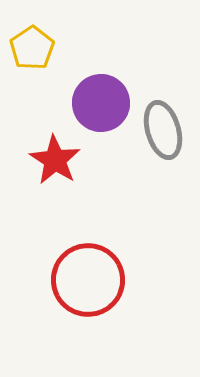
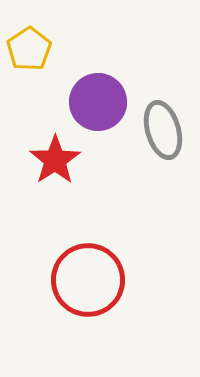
yellow pentagon: moved 3 px left, 1 px down
purple circle: moved 3 px left, 1 px up
red star: rotated 6 degrees clockwise
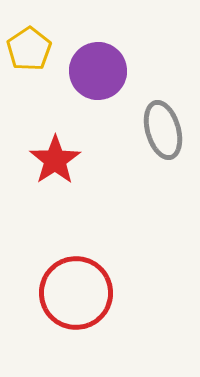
purple circle: moved 31 px up
red circle: moved 12 px left, 13 px down
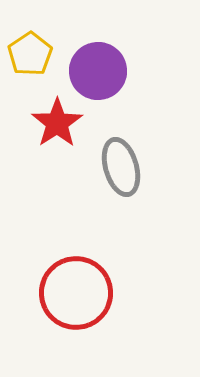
yellow pentagon: moved 1 px right, 5 px down
gray ellipse: moved 42 px left, 37 px down
red star: moved 2 px right, 37 px up
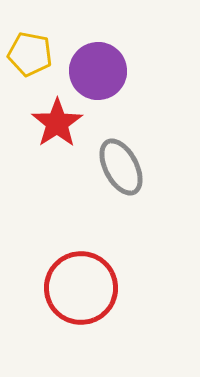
yellow pentagon: rotated 27 degrees counterclockwise
gray ellipse: rotated 12 degrees counterclockwise
red circle: moved 5 px right, 5 px up
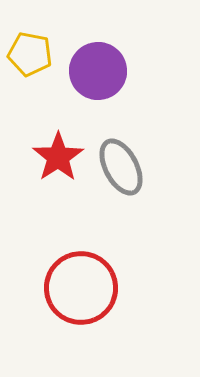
red star: moved 1 px right, 34 px down
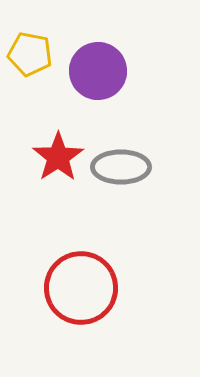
gray ellipse: rotated 62 degrees counterclockwise
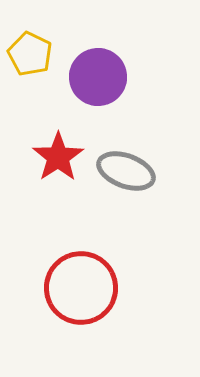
yellow pentagon: rotated 15 degrees clockwise
purple circle: moved 6 px down
gray ellipse: moved 5 px right, 4 px down; rotated 20 degrees clockwise
